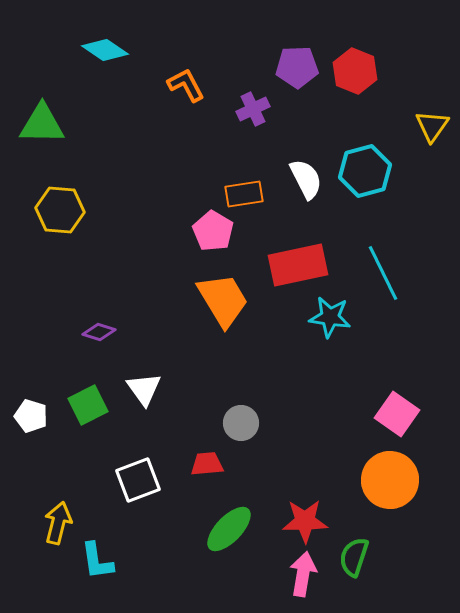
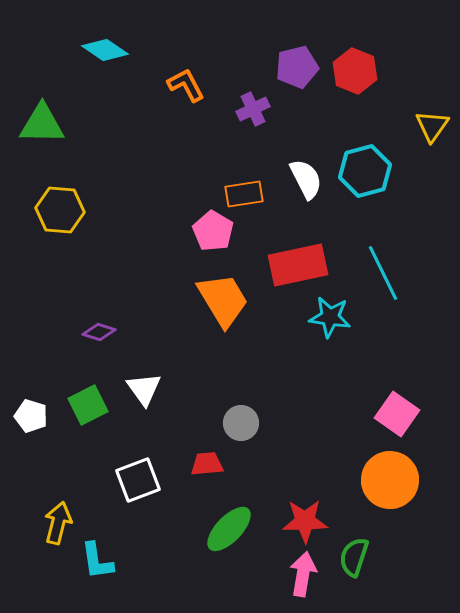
purple pentagon: rotated 12 degrees counterclockwise
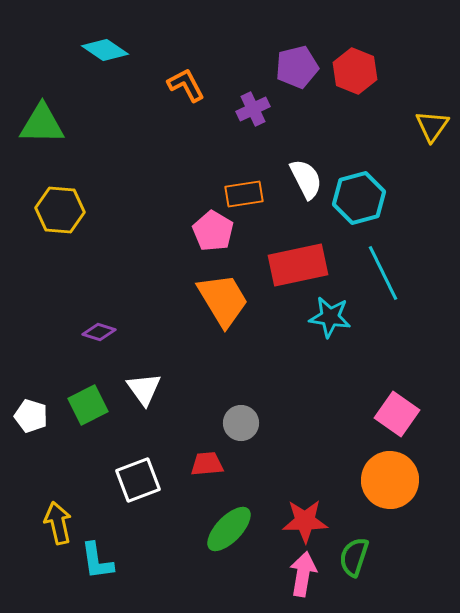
cyan hexagon: moved 6 px left, 27 px down
yellow arrow: rotated 27 degrees counterclockwise
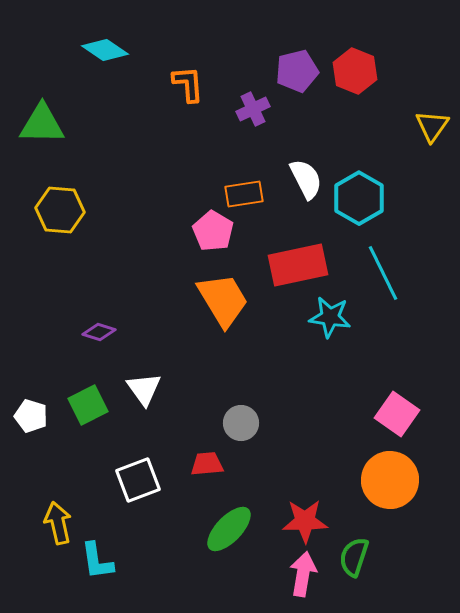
purple pentagon: moved 4 px down
orange L-shape: moved 2 px right, 1 px up; rotated 24 degrees clockwise
cyan hexagon: rotated 15 degrees counterclockwise
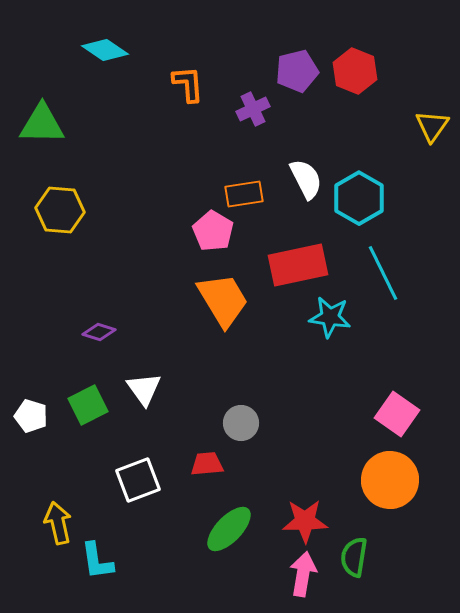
green semicircle: rotated 9 degrees counterclockwise
